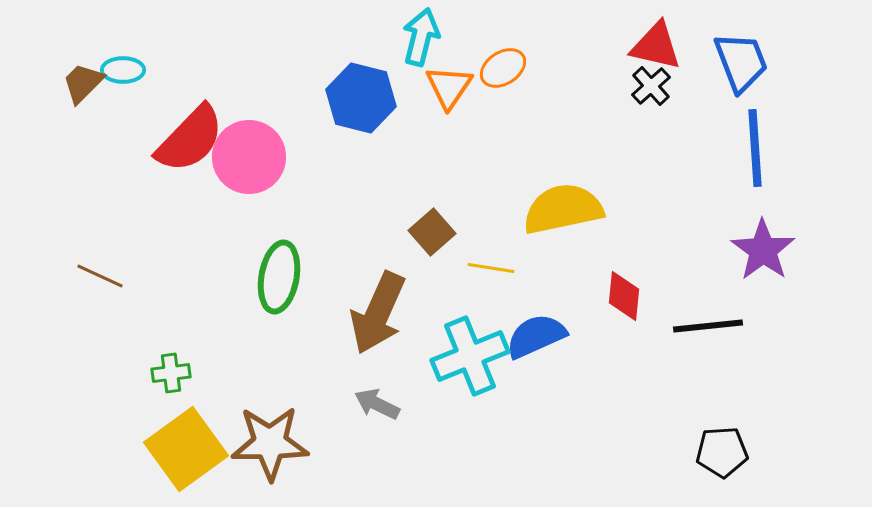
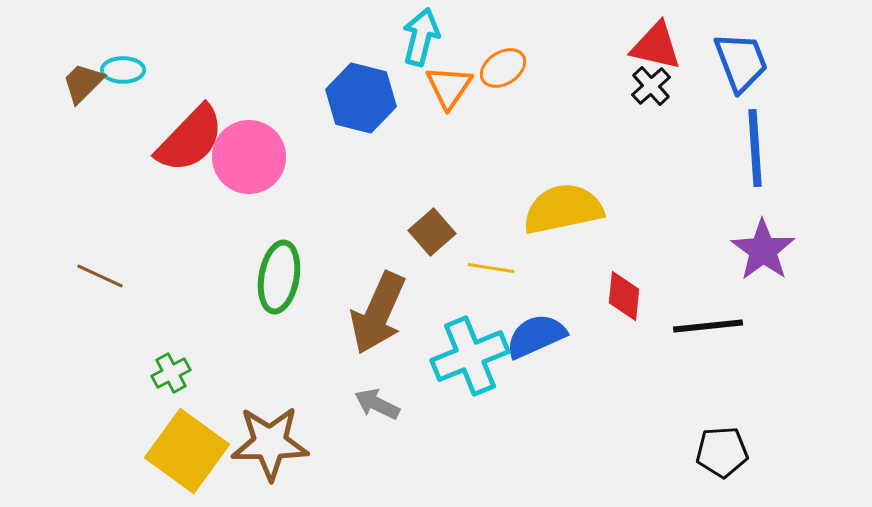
green cross: rotated 21 degrees counterclockwise
yellow square: moved 1 px right, 2 px down; rotated 18 degrees counterclockwise
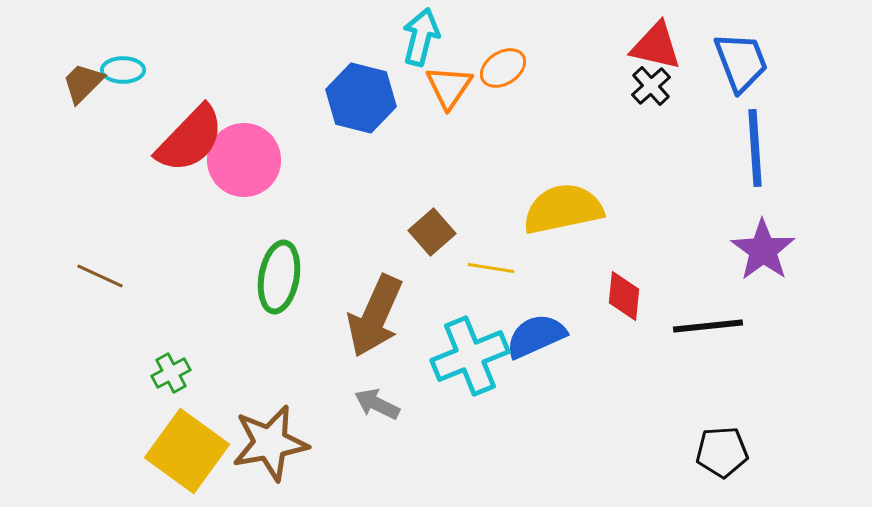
pink circle: moved 5 px left, 3 px down
brown arrow: moved 3 px left, 3 px down
brown star: rotated 10 degrees counterclockwise
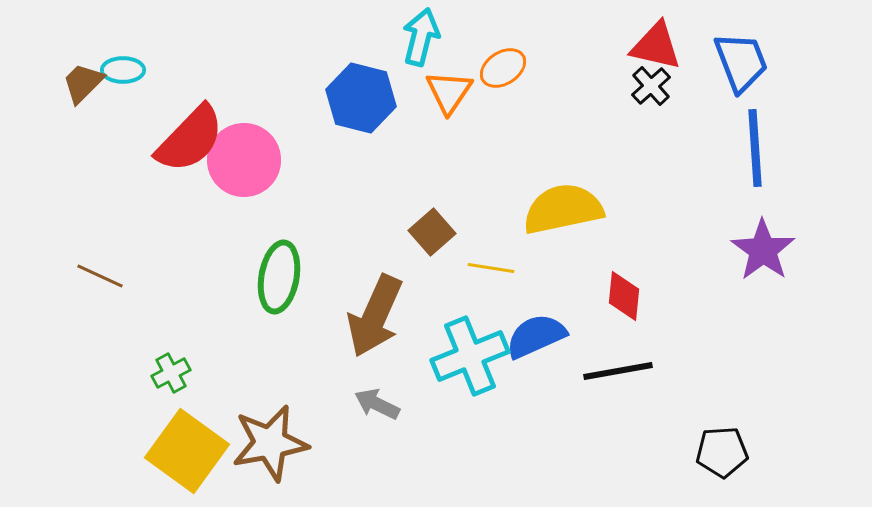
orange triangle: moved 5 px down
black line: moved 90 px left, 45 px down; rotated 4 degrees counterclockwise
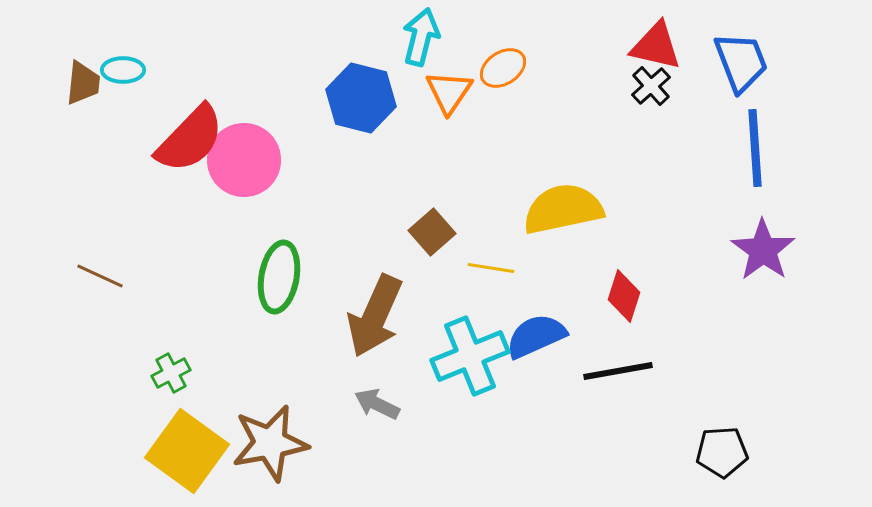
brown trapezoid: rotated 141 degrees clockwise
red diamond: rotated 12 degrees clockwise
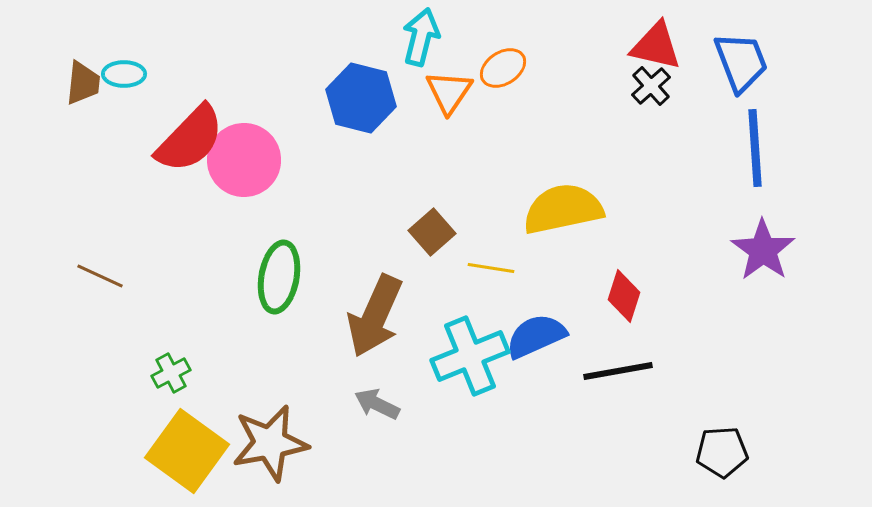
cyan ellipse: moved 1 px right, 4 px down
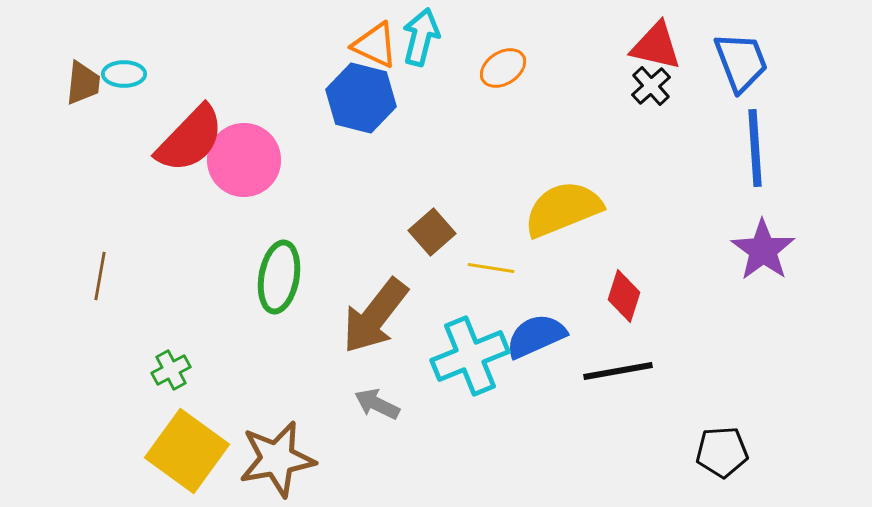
orange triangle: moved 74 px left, 47 px up; rotated 39 degrees counterclockwise
yellow semicircle: rotated 10 degrees counterclockwise
brown line: rotated 75 degrees clockwise
brown arrow: rotated 14 degrees clockwise
green cross: moved 3 px up
brown star: moved 7 px right, 16 px down
